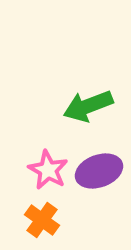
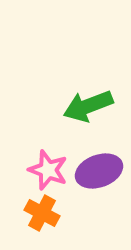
pink star: rotated 9 degrees counterclockwise
orange cross: moved 7 px up; rotated 8 degrees counterclockwise
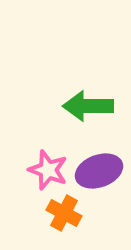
green arrow: rotated 21 degrees clockwise
orange cross: moved 22 px right
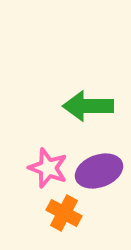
pink star: moved 2 px up
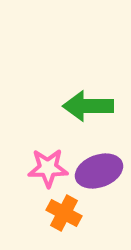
pink star: rotated 21 degrees counterclockwise
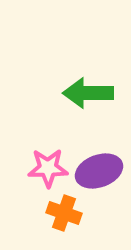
green arrow: moved 13 px up
orange cross: rotated 8 degrees counterclockwise
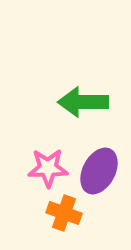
green arrow: moved 5 px left, 9 px down
purple ellipse: rotated 42 degrees counterclockwise
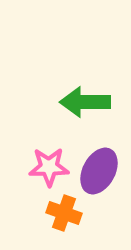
green arrow: moved 2 px right
pink star: moved 1 px right, 1 px up
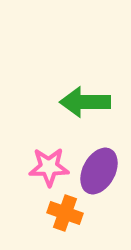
orange cross: moved 1 px right
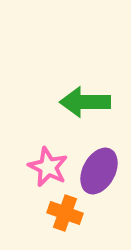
pink star: moved 1 px left; rotated 27 degrees clockwise
